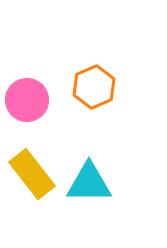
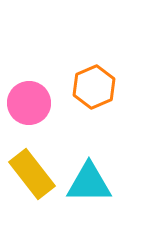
pink circle: moved 2 px right, 3 px down
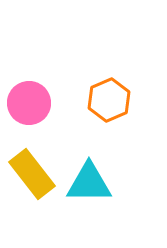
orange hexagon: moved 15 px right, 13 px down
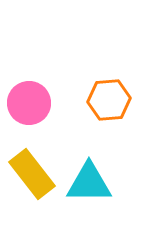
orange hexagon: rotated 18 degrees clockwise
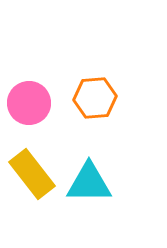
orange hexagon: moved 14 px left, 2 px up
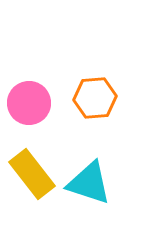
cyan triangle: rotated 18 degrees clockwise
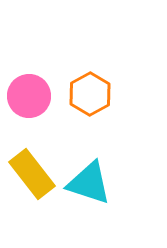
orange hexagon: moved 5 px left, 4 px up; rotated 24 degrees counterclockwise
pink circle: moved 7 px up
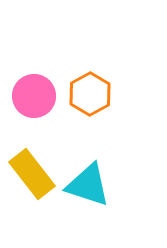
pink circle: moved 5 px right
cyan triangle: moved 1 px left, 2 px down
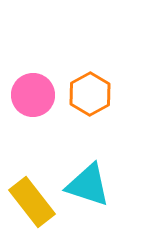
pink circle: moved 1 px left, 1 px up
yellow rectangle: moved 28 px down
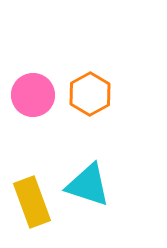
yellow rectangle: rotated 18 degrees clockwise
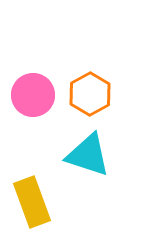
cyan triangle: moved 30 px up
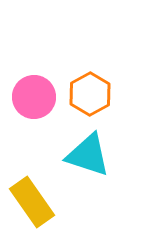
pink circle: moved 1 px right, 2 px down
yellow rectangle: rotated 15 degrees counterclockwise
